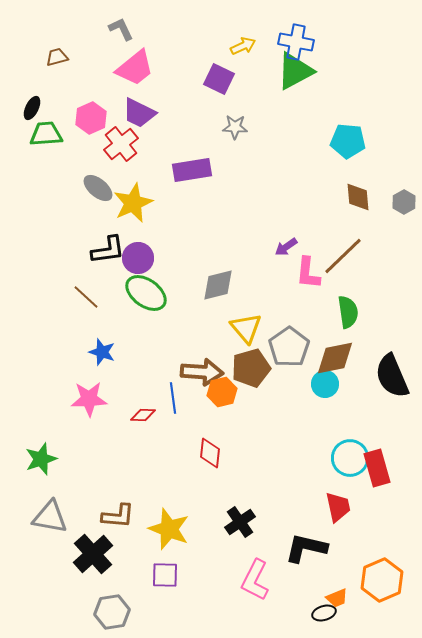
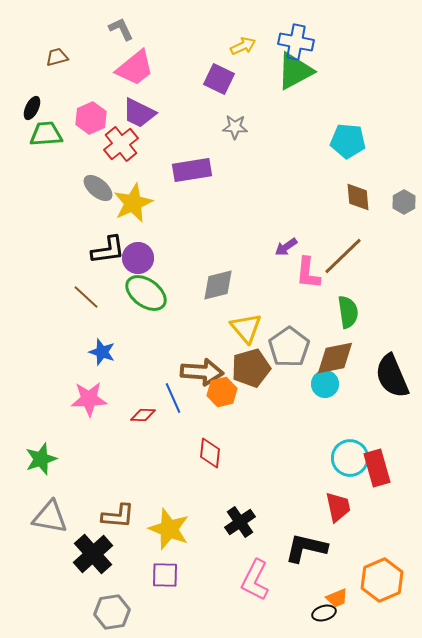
blue line at (173, 398): rotated 16 degrees counterclockwise
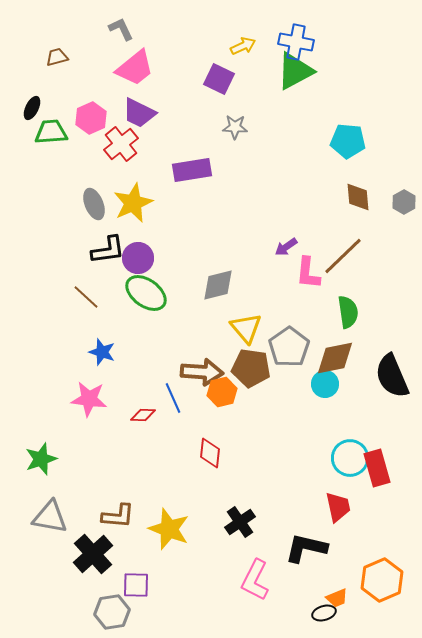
green trapezoid at (46, 134): moved 5 px right, 2 px up
gray ellipse at (98, 188): moved 4 px left, 16 px down; rotated 28 degrees clockwise
brown pentagon at (251, 368): rotated 24 degrees clockwise
pink star at (89, 399): rotated 9 degrees clockwise
purple square at (165, 575): moved 29 px left, 10 px down
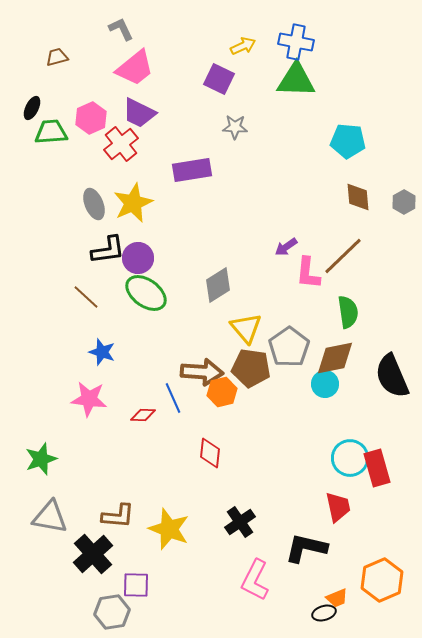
green triangle at (295, 71): moved 1 px right, 9 px down; rotated 30 degrees clockwise
gray diamond at (218, 285): rotated 18 degrees counterclockwise
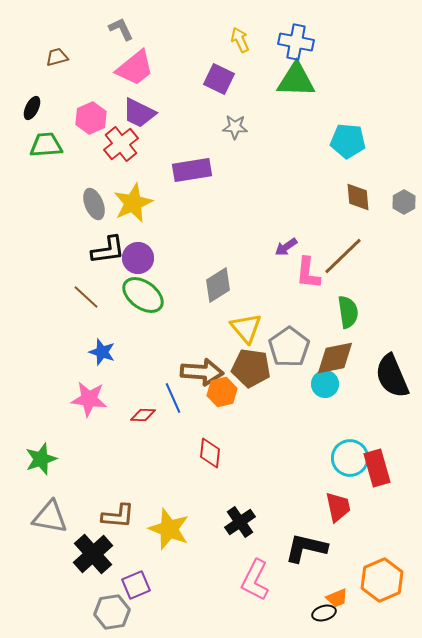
yellow arrow at (243, 46): moved 3 px left, 6 px up; rotated 90 degrees counterclockwise
green trapezoid at (51, 132): moved 5 px left, 13 px down
green ellipse at (146, 293): moved 3 px left, 2 px down
purple square at (136, 585): rotated 24 degrees counterclockwise
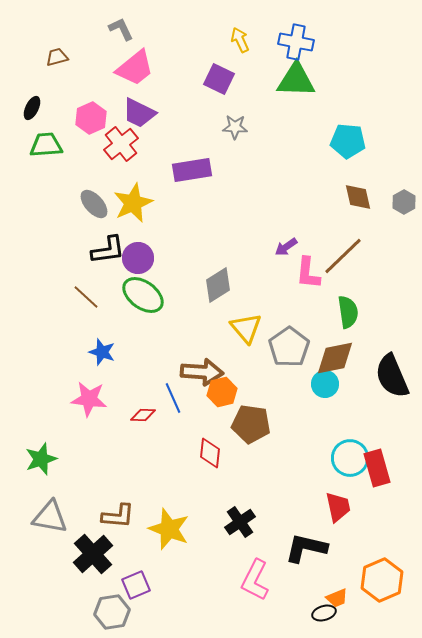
brown diamond at (358, 197): rotated 8 degrees counterclockwise
gray ellipse at (94, 204): rotated 20 degrees counterclockwise
brown pentagon at (251, 368): moved 56 px down
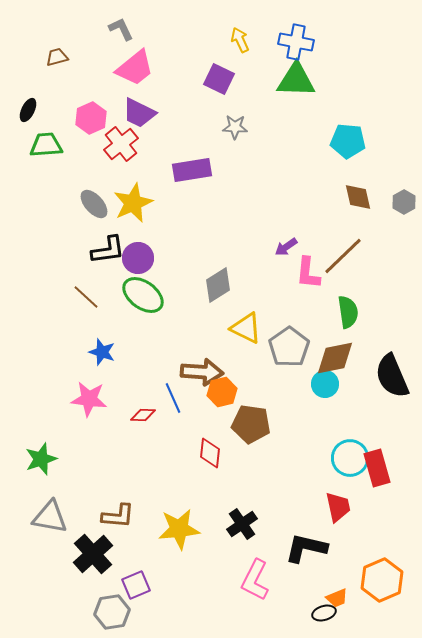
black ellipse at (32, 108): moved 4 px left, 2 px down
yellow triangle at (246, 328): rotated 24 degrees counterclockwise
black cross at (240, 522): moved 2 px right, 2 px down
yellow star at (169, 529): moved 10 px right; rotated 27 degrees counterclockwise
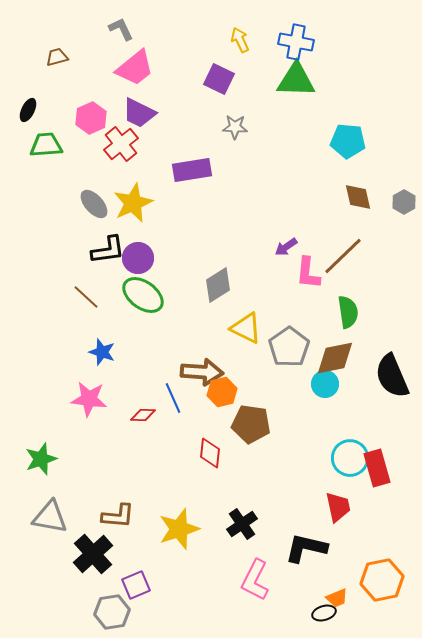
yellow star at (179, 529): rotated 12 degrees counterclockwise
orange hexagon at (382, 580): rotated 12 degrees clockwise
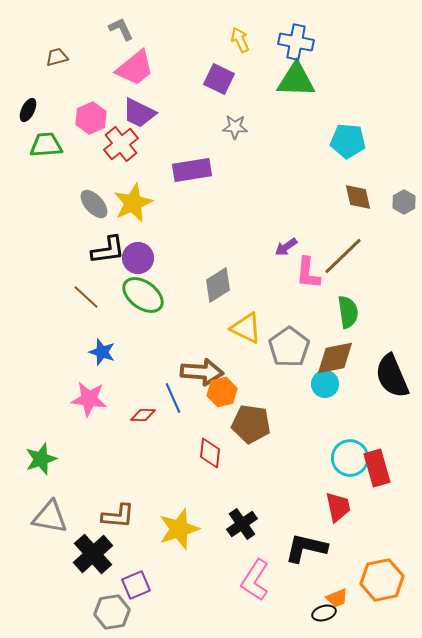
pink L-shape at (255, 580): rotated 6 degrees clockwise
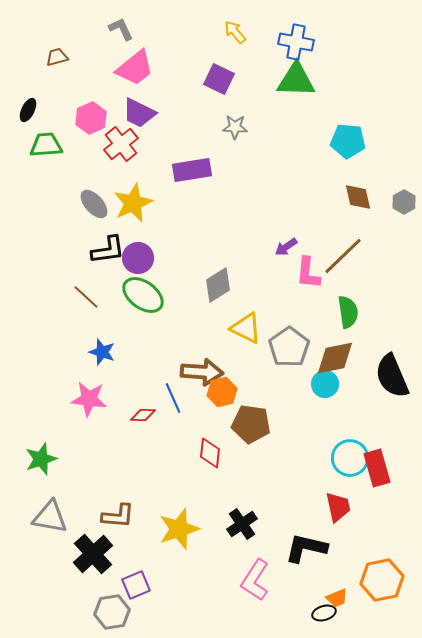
yellow arrow at (240, 40): moved 5 px left, 8 px up; rotated 15 degrees counterclockwise
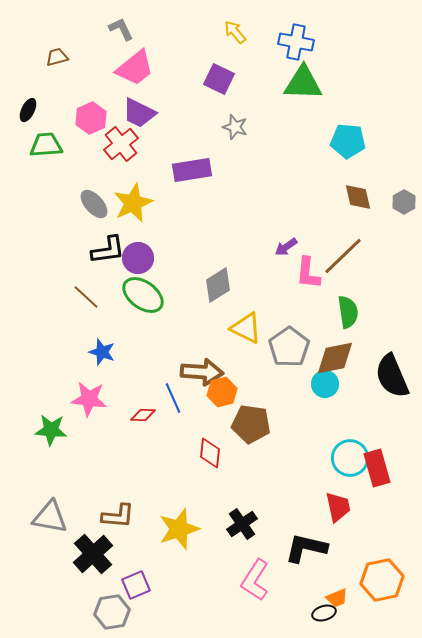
green triangle at (296, 80): moved 7 px right, 3 px down
gray star at (235, 127): rotated 15 degrees clockwise
green star at (41, 459): moved 10 px right, 29 px up; rotated 24 degrees clockwise
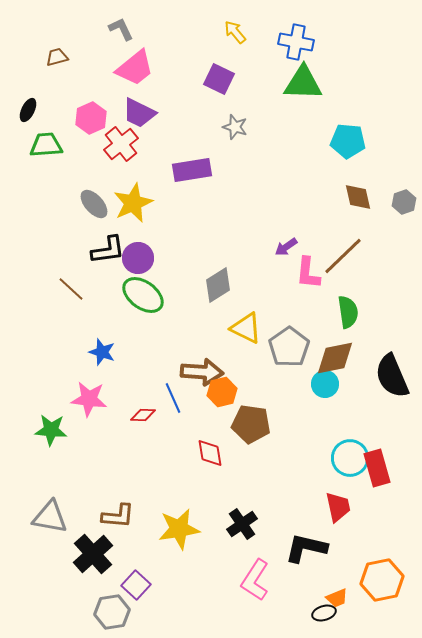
gray hexagon at (404, 202): rotated 10 degrees clockwise
brown line at (86, 297): moved 15 px left, 8 px up
red diamond at (210, 453): rotated 16 degrees counterclockwise
yellow star at (179, 529): rotated 9 degrees clockwise
purple square at (136, 585): rotated 24 degrees counterclockwise
